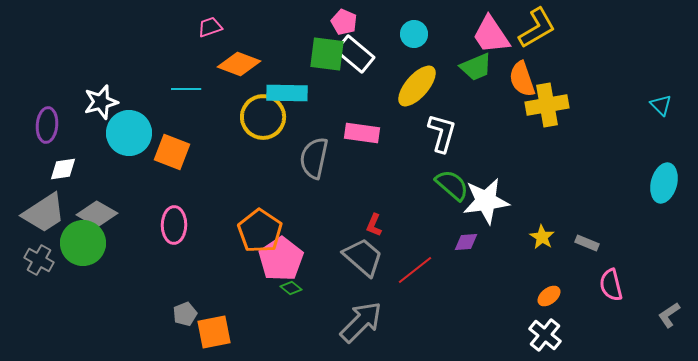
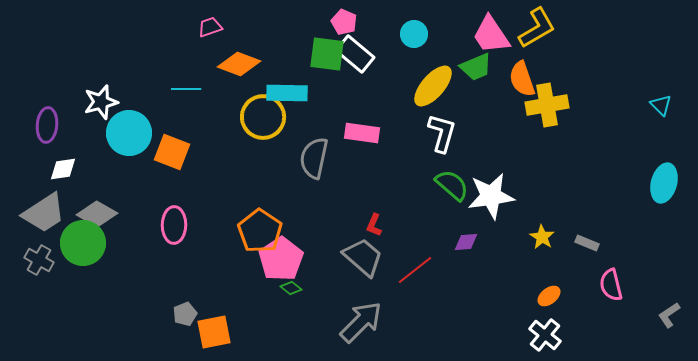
yellow ellipse at (417, 86): moved 16 px right
white star at (486, 201): moved 5 px right, 5 px up
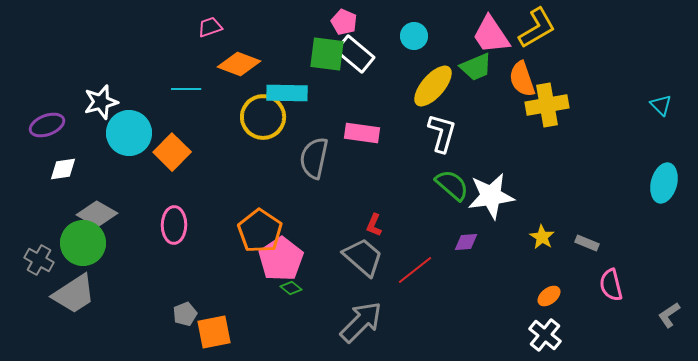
cyan circle at (414, 34): moved 2 px down
purple ellipse at (47, 125): rotated 64 degrees clockwise
orange square at (172, 152): rotated 24 degrees clockwise
gray trapezoid at (44, 213): moved 30 px right, 81 px down
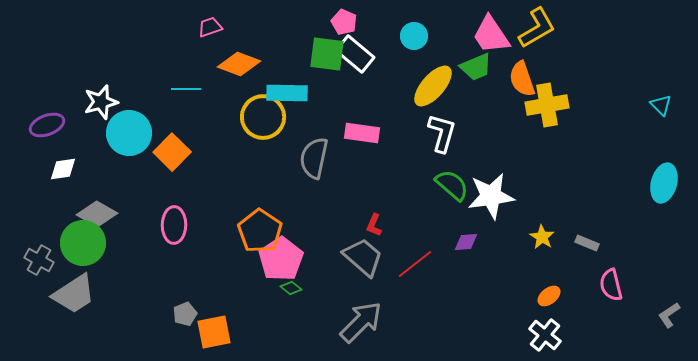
red line at (415, 270): moved 6 px up
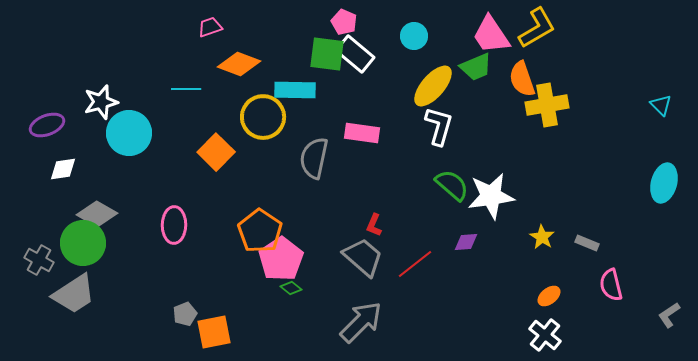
cyan rectangle at (287, 93): moved 8 px right, 3 px up
white L-shape at (442, 133): moved 3 px left, 7 px up
orange square at (172, 152): moved 44 px right
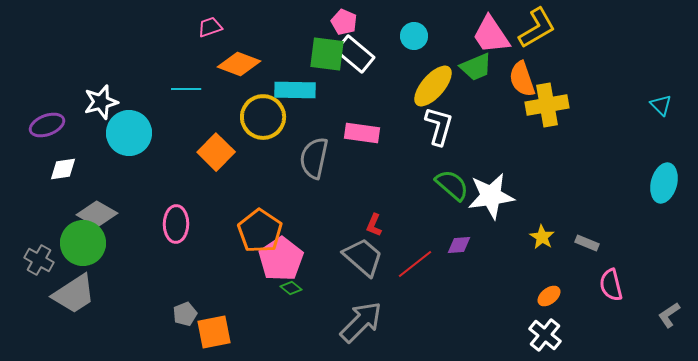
pink ellipse at (174, 225): moved 2 px right, 1 px up
purple diamond at (466, 242): moved 7 px left, 3 px down
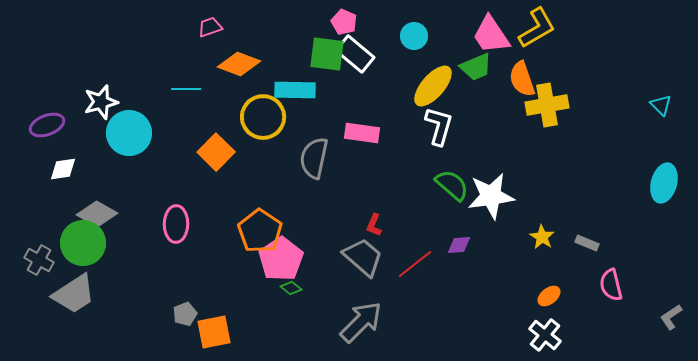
gray L-shape at (669, 315): moved 2 px right, 2 px down
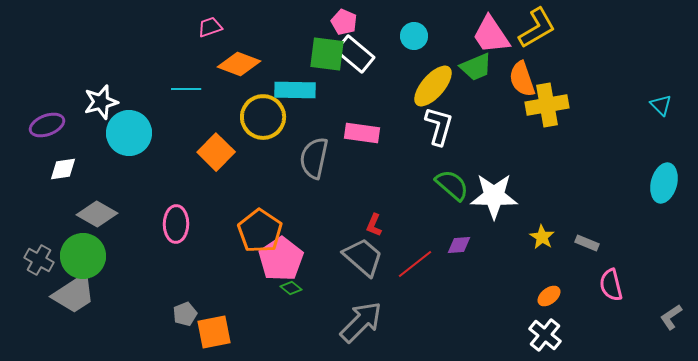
white star at (491, 196): moved 3 px right; rotated 9 degrees clockwise
green circle at (83, 243): moved 13 px down
